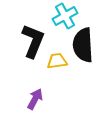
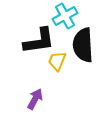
black L-shape: moved 6 px right; rotated 60 degrees clockwise
yellow trapezoid: rotated 60 degrees counterclockwise
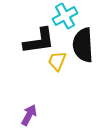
purple arrow: moved 6 px left, 16 px down
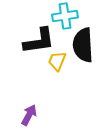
cyan cross: rotated 20 degrees clockwise
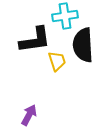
black L-shape: moved 4 px left, 1 px up
yellow trapezoid: rotated 140 degrees clockwise
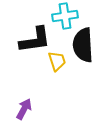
purple arrow: moved 5 px left, 6 px up
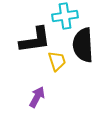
purple arrow: moved 13 px right, 12 px up
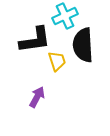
cyan cross: rotated 15 degrees counterclockwise
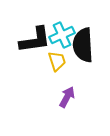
cyan cross: moved 3 px left, 19 px down
purple arrow: moved 30 px right
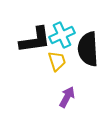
black semicircle: moved 5 px right, 4 px down
